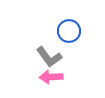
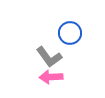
blue circle: moved 1 px right, 2 px down
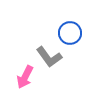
pink arrow: moved 26 px left; rotated 60 degrees counterclockwise
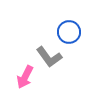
blue circle: moved 1 px left, 1 px up
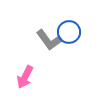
gray L-shape: moved 17 px up
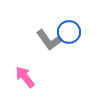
pink arrow: rotated 115 degrees clockwise
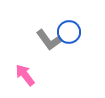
pink arrow: moved 2 px up
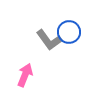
pink arrow: rotated 60 degrees clockwise
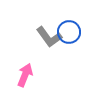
gray L-shape: moved 3 px up
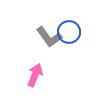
pink arrow: moved 10 px right
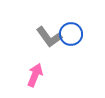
blue circle: moved 2 px right, 2 px down
